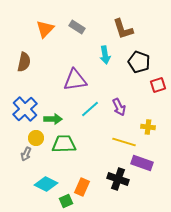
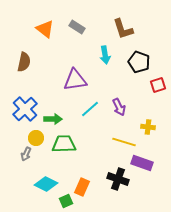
orange triangle: rotated 36 degrees counterclockwise
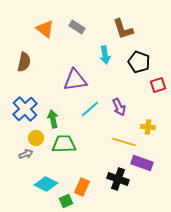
green arrow: rotated 102 degrees counterclockwise
gray arrow: rotated 136 degrees counterclockwise
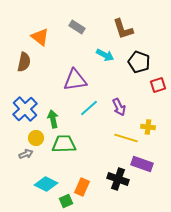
orange triangle: moved 5 px left, 8 px down
cyan arrow: rotated 54 degrees counterclockwise
cyan line: moved 1 px left, 1 px up
yellow line: moved 2 px right, 4 px up
purple rectangle: moved 1 px down
